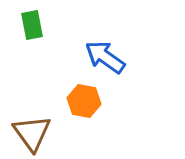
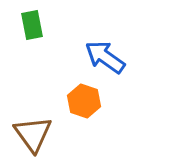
orange hexagon: rotated 8 degrees clockwise
brown triangle: moved 1 px right, 1 px down
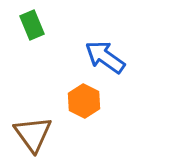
green rectangle: rotated 12 degrees counterclockwise
orange hexagon: rotated 8 degrees clockwise
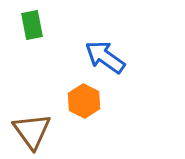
green rectangle: rotated 12 degrees clockwise
brown triangle: moved 1 px left, 3 px up
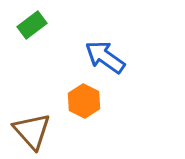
green rectangle: rotated 64 degrees clockwise
brown triangle: rotated 6 degrees counterclockwise
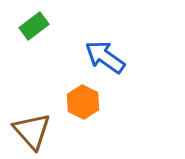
green rectangle: moved 2 px right, 1 px down
orange hexagon: moved 1 px left, 1 px down
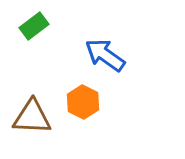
blue arrow: moved 2 px up
brown triangle: moved 14 px up; rotated 45 degrees counterclockwise
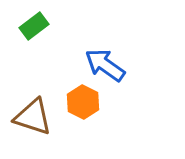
blue arrow: moved 10 px down
brown triangle: moved 1 px right; rotated 15 degrees clockwise
